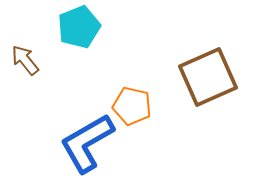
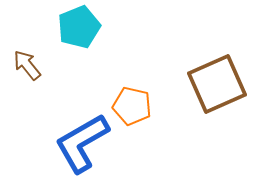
brown arrow: moved 2 px right, 5 px down
brown square: moved 9 px right, 7 px down
blue L-shape: moved 5 px left
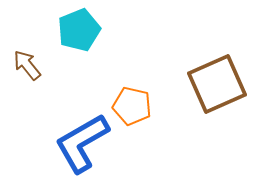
cyan pentagon: moved 3 px down
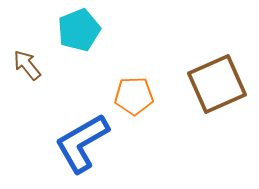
orange pentagon: moved 2 px right, 10 px up; rotated 15 degrees counterclockwise
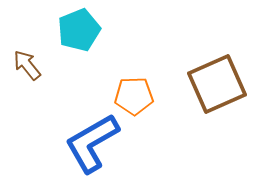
blue L-shape: moved 10 px right
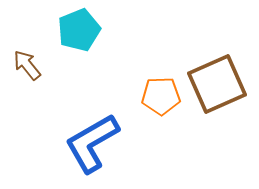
orange pentagon: moved 27 px right
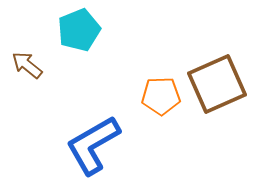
brown arrow: rotated 12 degrees counterclockwise
blue L-shape: moved 1 px right, 2 px down
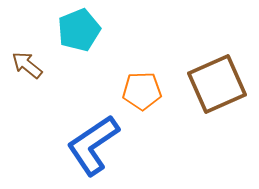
orange pentagon: moved 19 px left, 5 px up
blue L-shape: rotated 4 degrees counterclockwise
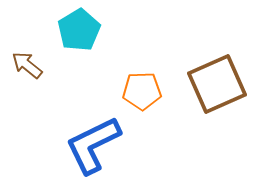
cyan pentagon: rotated 9 degrees counterclockwise
blue L-shape: rotated 8 degrees clockwise
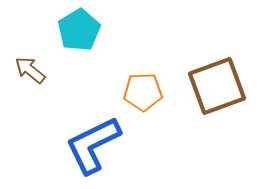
brown arrow: moved 3 px right, 5 px down
brown square: moved 2 px down; rotated 4 degrees clockwise
orange pentagon: moved 1 px right, 1 px down
